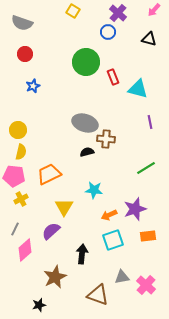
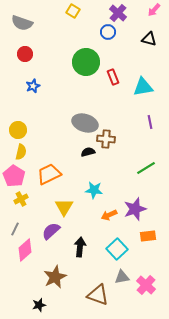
cyan triangle: moved 5 px right, 2 px up; rotated 25 degrees counterclockwise
black semicircle: moved 1 px right
pink pentagon: rotated 25 degrees clockwise
cyan square: moved 4 px right, 9 px down; rotated 25 degrees counterclockwise
black arrow: moved 2 px left, 7 px up
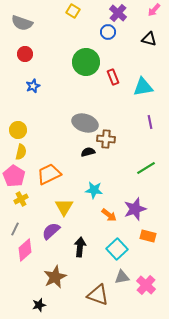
orange arrow: rotated 119 degrees counterclockwise
orange rectangle: rotated 21 degrees clockwise
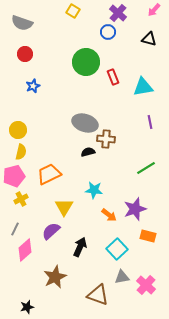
pink pentagon: rotated 25 degrees clockwise
black arrow: rotated 18 degrees clockwise
black star: moved 12 px left, 2 px down
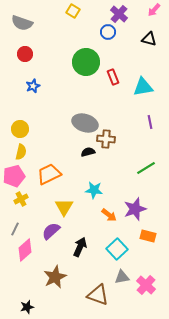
purple cross: moved 1 px right, 1 px down
yellow circle: moved 2 px right, 1 px up
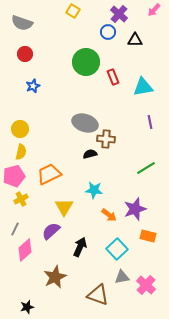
black triangle: moved 14 px left, 1 px down; rotated 14 degrees counterclockwise
black semicircle: moved 2 px right, 2 px down
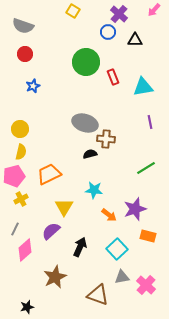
gray semicircle: moved 1 px right, 3 px down
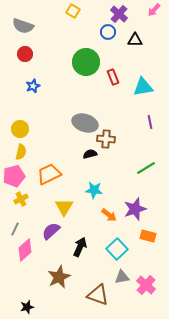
brown star: moved 4 px right
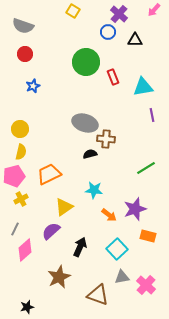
purple line: moved 2 px right, 7 px up
yellow triangle: rotated 24 degrees clockwise
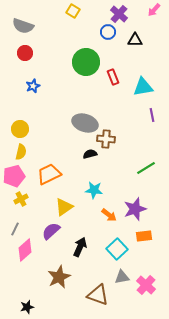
red circle: moved 1 px up
orange rectangle: moved 4 px left; rotated 21 degrees counterclockwise
